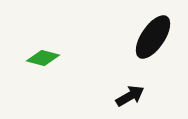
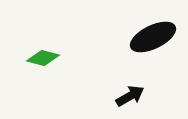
black ellipse: rotated 30 degrees clockwise
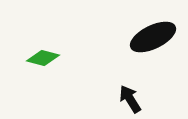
black arrow: moved 3 px down; rotated 92 degrees counterclockwise
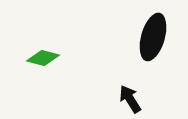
black ellipse: rotated 48 degrees counterclockwise
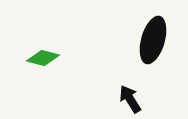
black ellipse: moved 3 px down
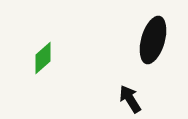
green diamond: rotated 56 degrees counterclockwise
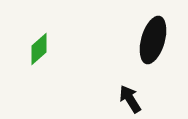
green diamond: moved 4 px left, 9 px up
